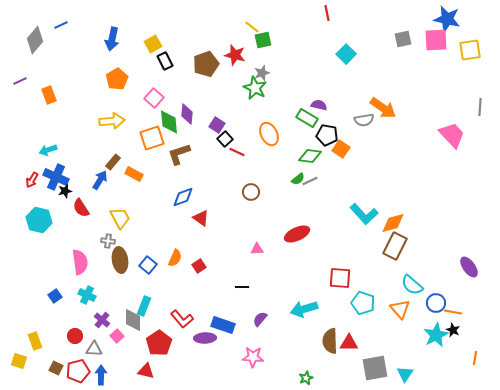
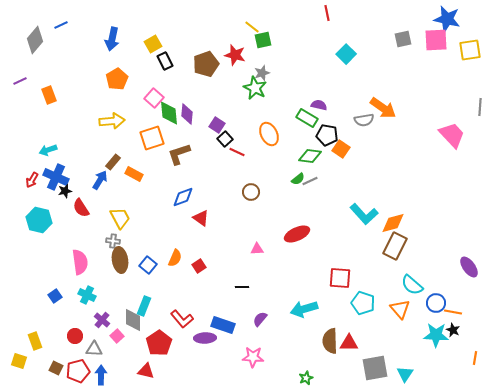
green diamond at (169, 122): moved 9 px up
gray cross at (108, 241): moved 5 px right
cyan star at (436, 335): rotated 30 degrees clockwise
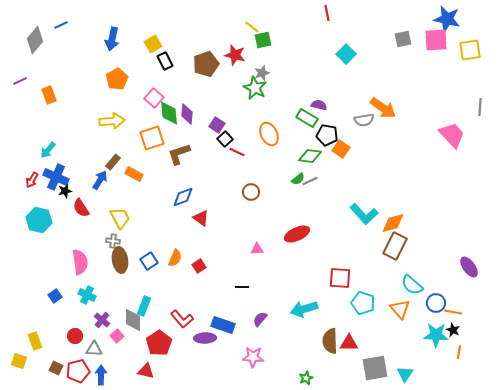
cyan arrow at (48, 150): rotated 30 degrees counterclockwise
blue square at (148, 265): moved 1 px right, 4 px up; rotated 18 degrees clockwise
orange line at (475, 358): moved 16 px left, 6 px up
